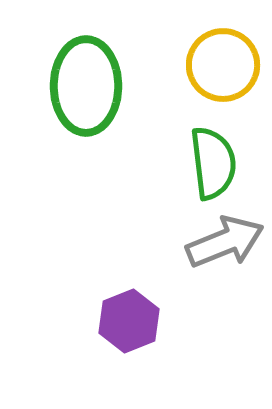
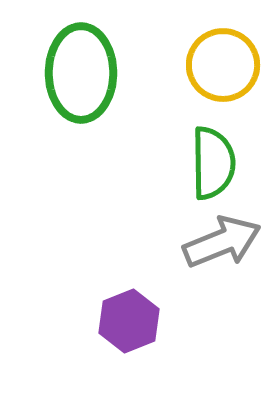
green ellipse: moved 5 px left, 13 px up
green semicircle: rotated 6 degrees clockwise
gray arrow: moved 3 px left
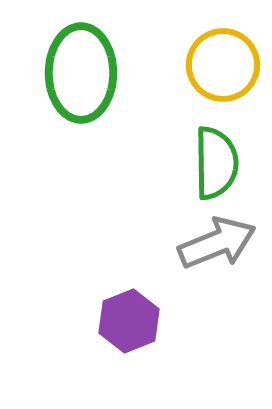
green semicircle: moved 3 px right
gray arrow: moved 5 px left, 1 px down
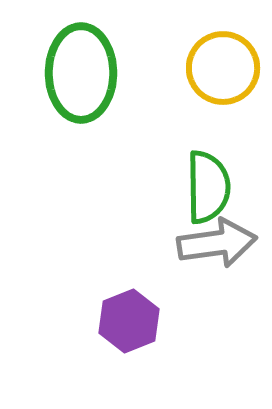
yellow circle: moved 3 px down
green semicircle: moved 8 px left, 24 px down
gray arrow: rotated 14 degrees clockwise
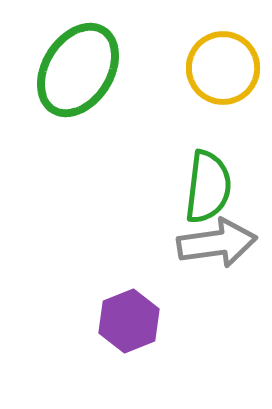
green ellipse: moved 3 px left, 3 px up; rotated 32 degrees clockwise
green semicircle: rotated 8 degrees clockwise
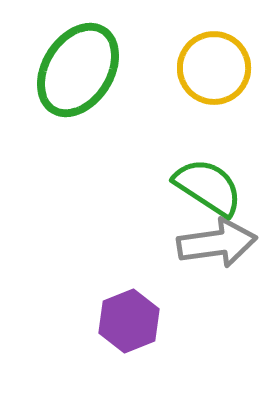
yellow circle: moved 9 px left
green semicircle: rotated 64 degrees counterclockwise
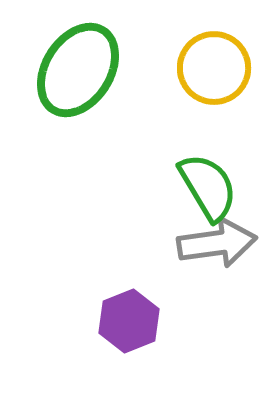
green semicircle: rotated 26 degrees clockwise
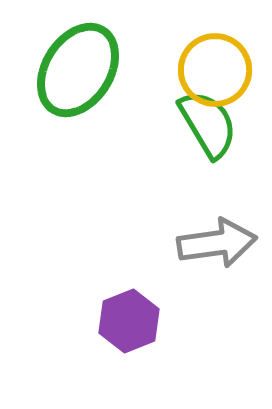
yellow circle: moved 1 px right, 2 px down
green semicircle: moved 63 px up
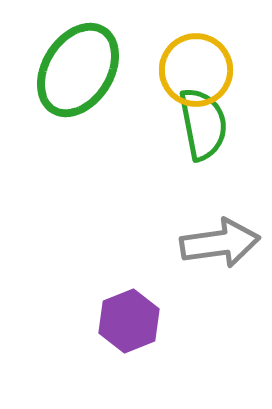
yellow circle: moved 19 px left
green semicircle: moved 5 px left; rotated 20 degrees clockwise
gray arrow: moved 3 px right
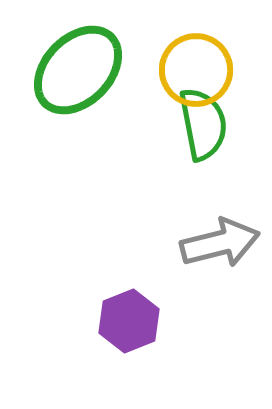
green ellipse: rotated 12 degrees clockwise
gray arrow: rotated 6 degrees counterclockwise
